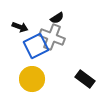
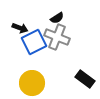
black arrow: moved 1 px down
gray cross: moved 5 px right
blue square: moved 2 px left, 4 px up
yellow circle: moved 4 px down
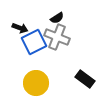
yellow circle: moved 4 px right
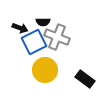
black semicircle: moved 14 px left, 4 px down; rotated 32 degrees clockwise
yellow circle: moved 9 px right, 13 px up
